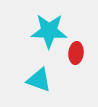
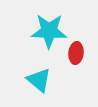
cyan triangle: rotated 20 degrees clockwise
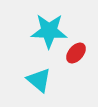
red ellipse: rotated 35 degrees clockwise
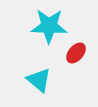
cyan star: moved 5 px up
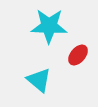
red ellipse: moved 2 px right, 2 px down
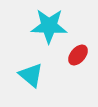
cyan triangle: moved 8 px left, 5 px up
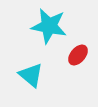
cyan star: rotated 9 degrees clockwise
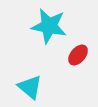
cyan triangle: moved 1 px left, 12 px down
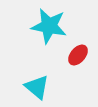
cyan triangle: moved 7 px right
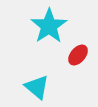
cyan star: rotated 27 degrees clockwise
